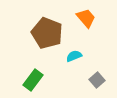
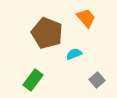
cyan semicircle: moved 2 px up
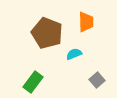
orange trapezoid: moved 4 px down; rotated 40 degrees clockwise
green rectangle: moved 2 px down
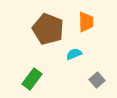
brown pentagon: moved 1 px right, 4 px up
green rectangle: moved 1 px left, 3 px up
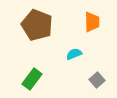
orange trapezoid: moved 6 px right
brown pentagon: moved 11 px left, 4 px up
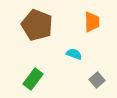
cyan semicircle: rotated 42 degrees clockwise
green rectangle: moved 1 px right
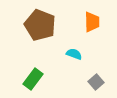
brown pentagon: moved 3 px right
gray square: moved 1 px left, 2 px down
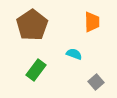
brown pentagon: moved 8 px left; rotated 16 degrees clockwise
green rectangle: moved 3 px right, 9 px up
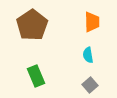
cyan semicircle: moved 14 px right, 1 px down; rotated 119 degrees counterclockwise
green rectangle: moved 6 px down; rotated 60 degrees counterclockwise
gray square: moved 6 px left, 3 px down
